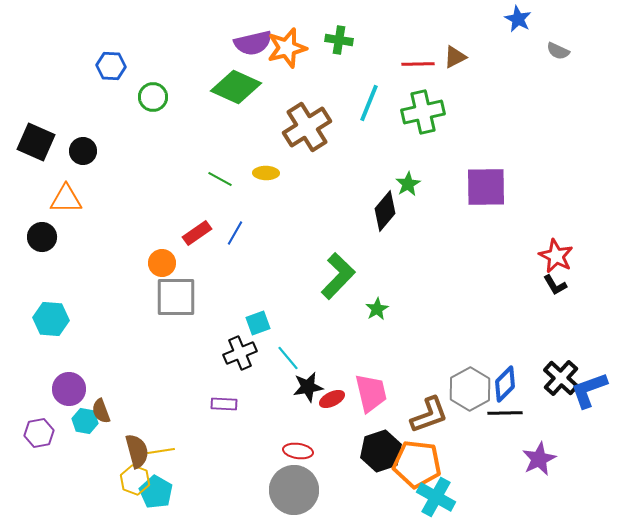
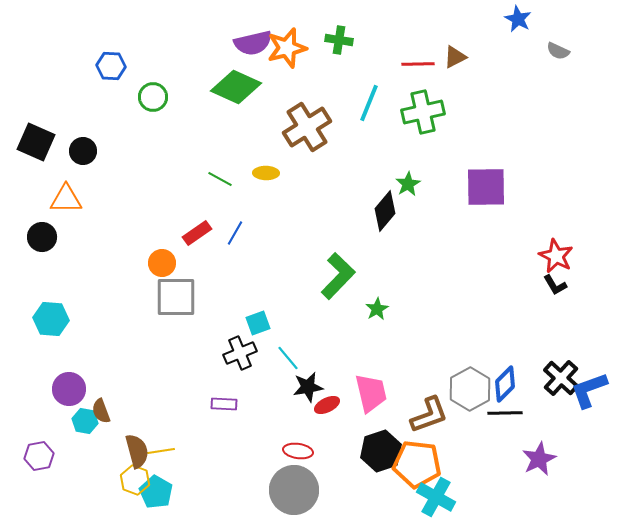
red ellipse at (332, 399): moved 5 px left, 6 px down
purple hexagon at (39, 433): moved 23 px down
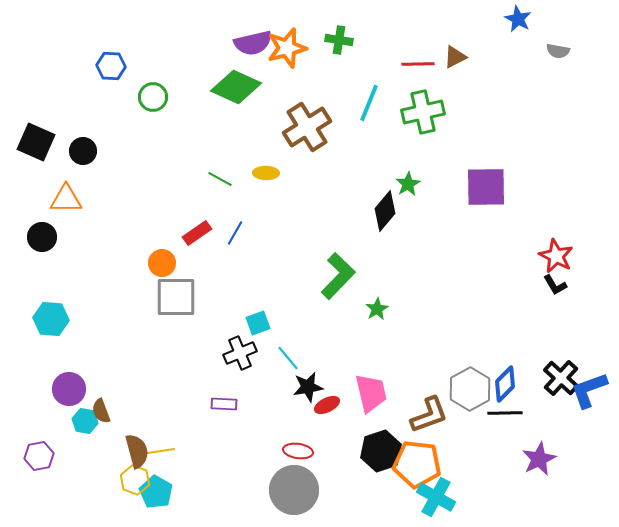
gray semicircle at (558, 51): rotated 15 degrees counterclockwise
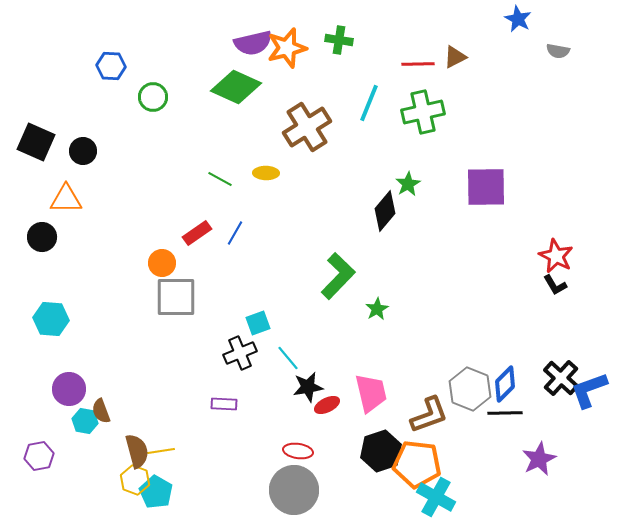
gray hexagon at (470, 389): rotated 9 degrees counterclockwise
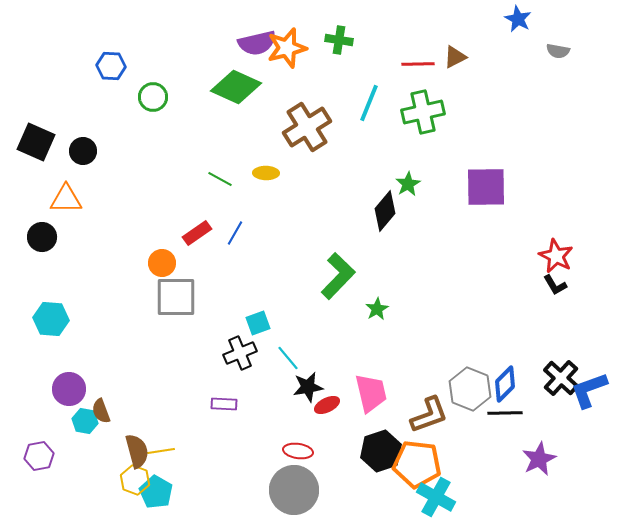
purple semicircle at (253, 43): moved 4 px right
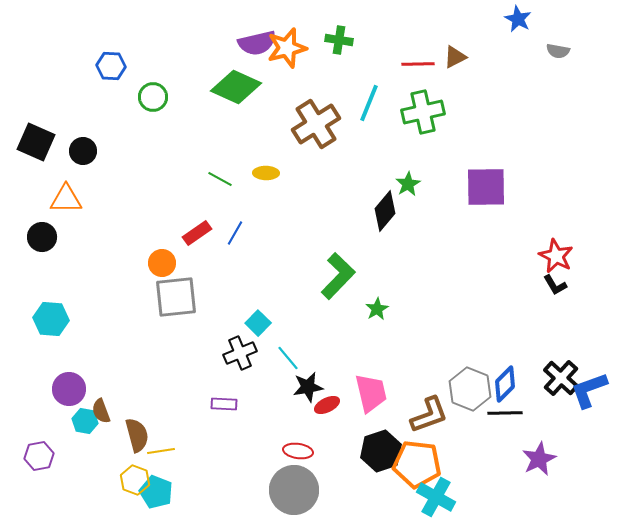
brown cross at (307, 127): moved 9 px right, 3 px up
gray square at (176, 297): rotated 6 degrees counterclockwise
cyan square at (258, 323): rotated 25 degrees counterclockwise
brown semicircle at (137, 451): moved 16 px up
cyan pentagon at (156, 492): rotated 8 degrees counterclockwise
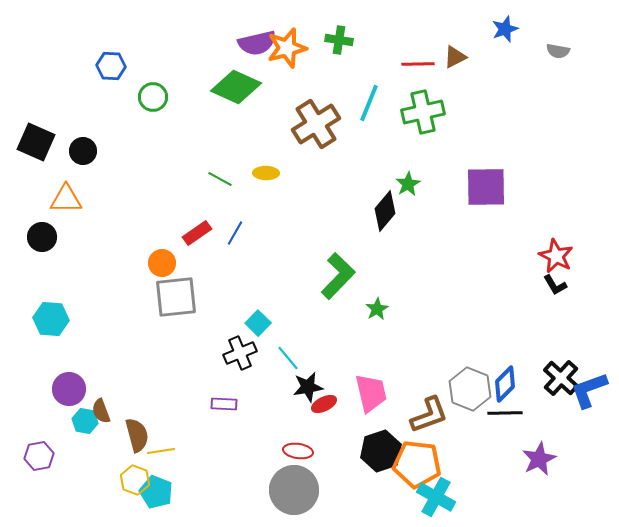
blue star at (518, 19): moved 13 px left, 10 px down; rotated 24 degrees clockwise
red ellipse at (327, 405): moved 3 px left, 1 px up
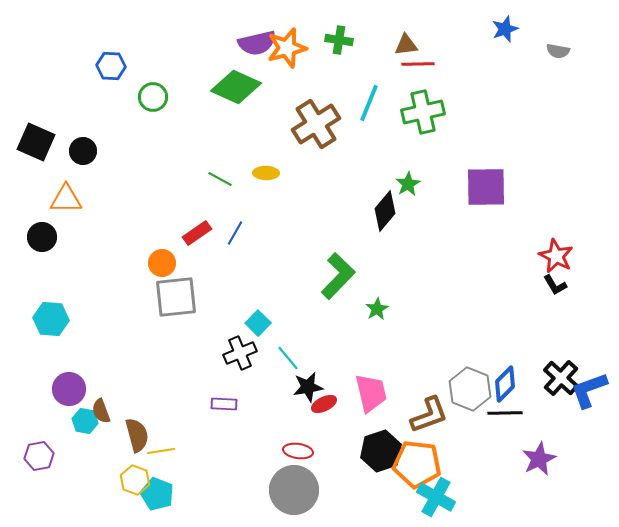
brown triangle at (455, 57): moved 49 px left, 12 px up; rotated 20 degrees clockwise
cyan pentagon at (156, 492): moved 1 px right, 2 px down
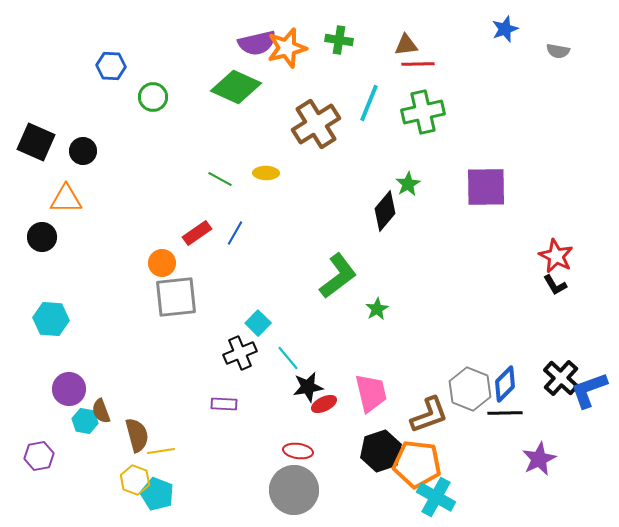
green L-shape at (338, 276): rotated 9 degrees clockwise
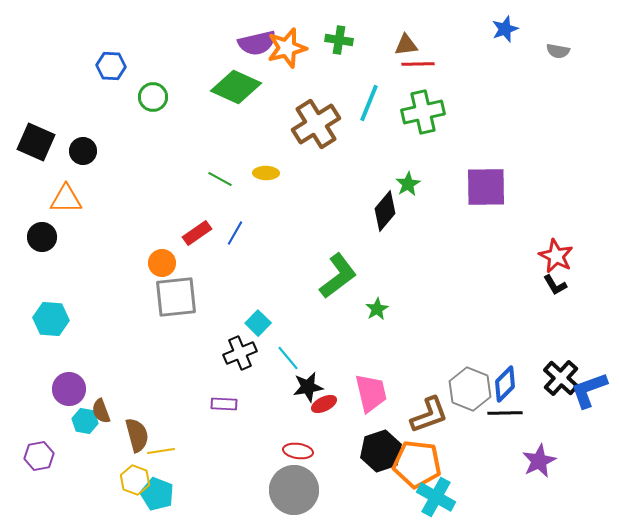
purple star at (539, 459): moved 2 px down
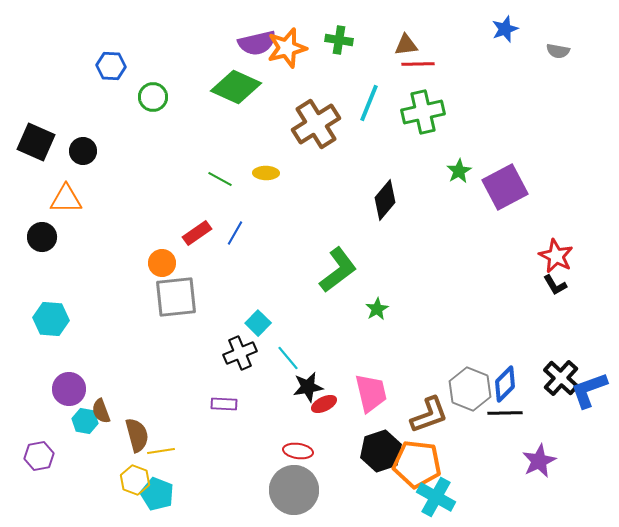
green star at (408, 184): moved 51 px right, 13 px up
purple square at (486, 187): moved 19 px right; rotated 27 degrees counterclockwise
black diamond at (385, 211): moved 11 px up
green L-shape at (338, 276): moved 6 px up
